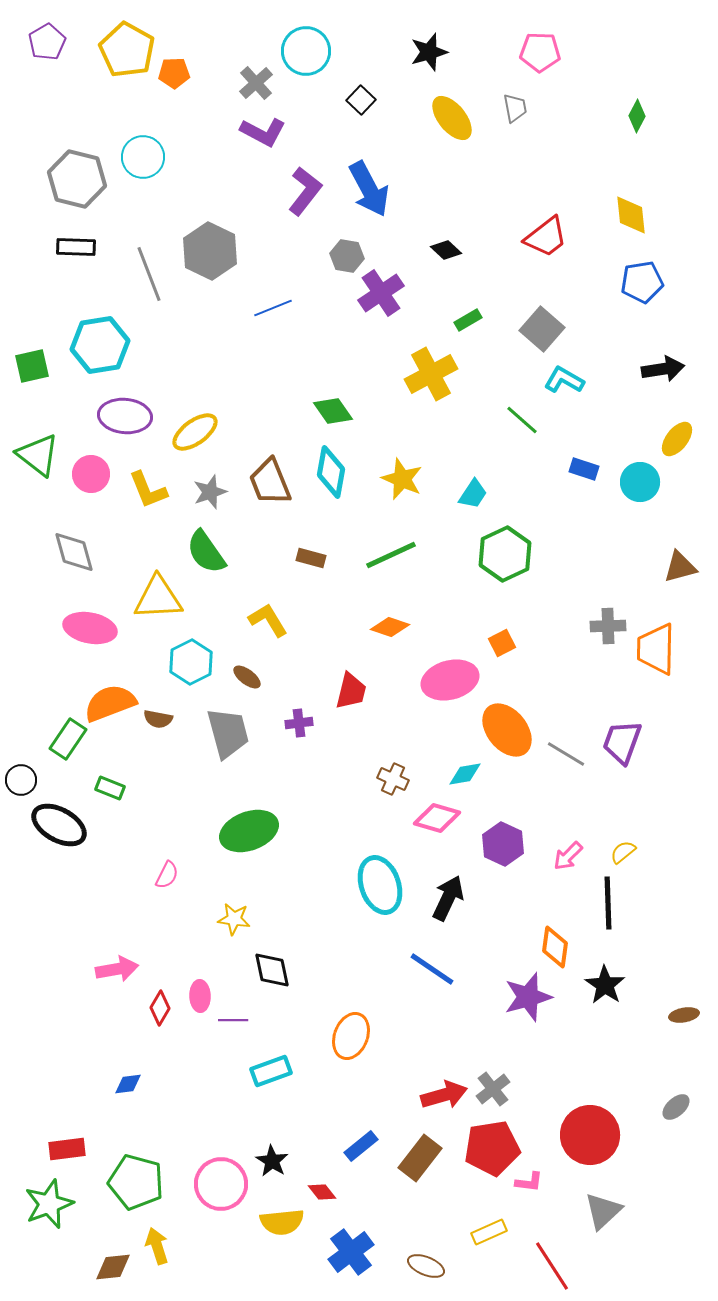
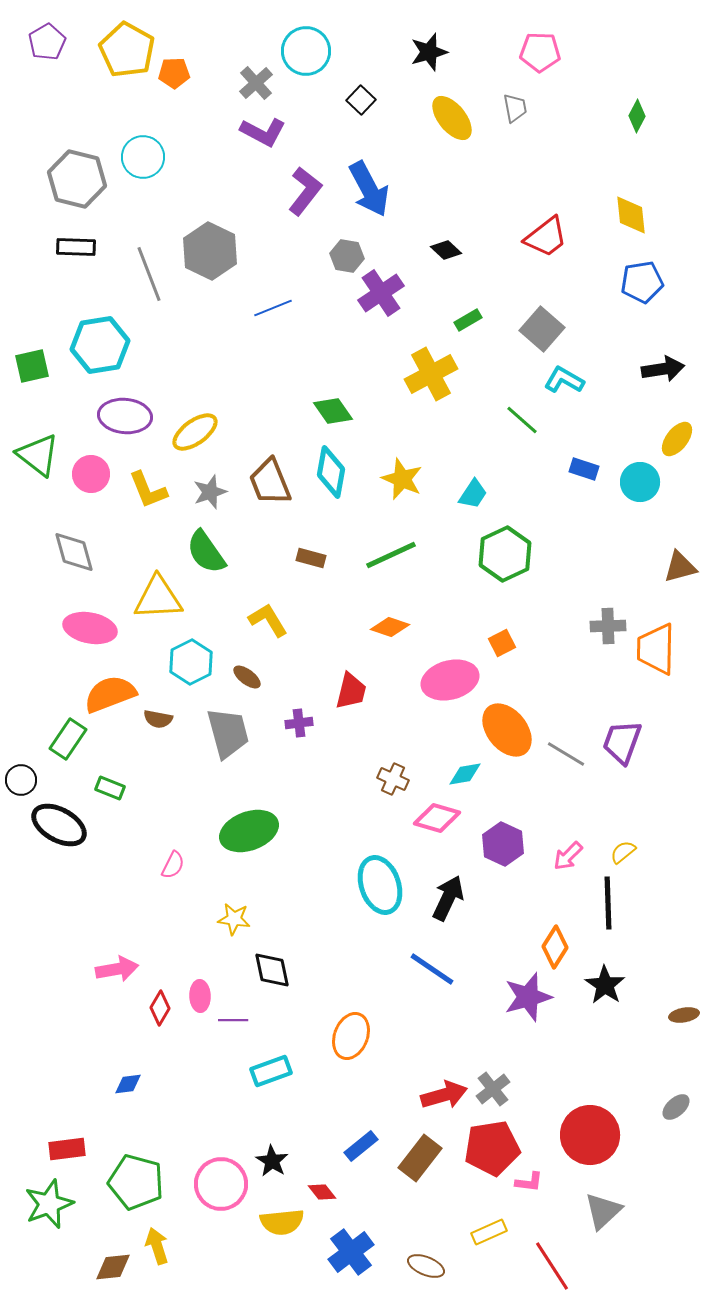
orange semicircle at (110, 703): moved 9 px up
pink semicircle at (167, 875): moved 6 px right, 10 px up
orange diamond at (555, 947): rotated 24 degrees clockwise
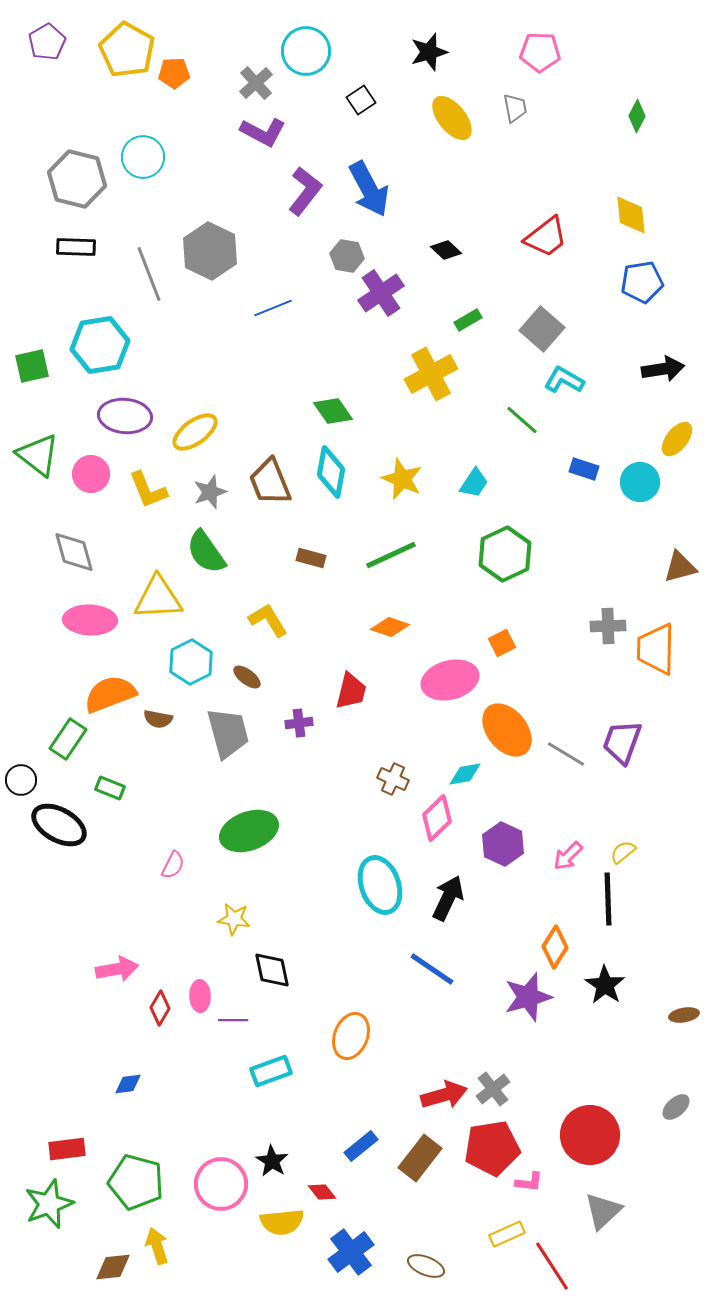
black square at (361, 100): rotated 12 degrees clockwise
cyan trapezoid at (473, 494): moved 1 px right, 11 px up
pink ellipse at (90, 628): moved 8 px up; rotated 9 degrees counterclockwise
pink diamond at (437, 818): rotated 60 degrees counterclockwise
black line at (608, 903): moved 4 px up
yellow rectangle at (489, 1232): moved 18 px right, 2 px down
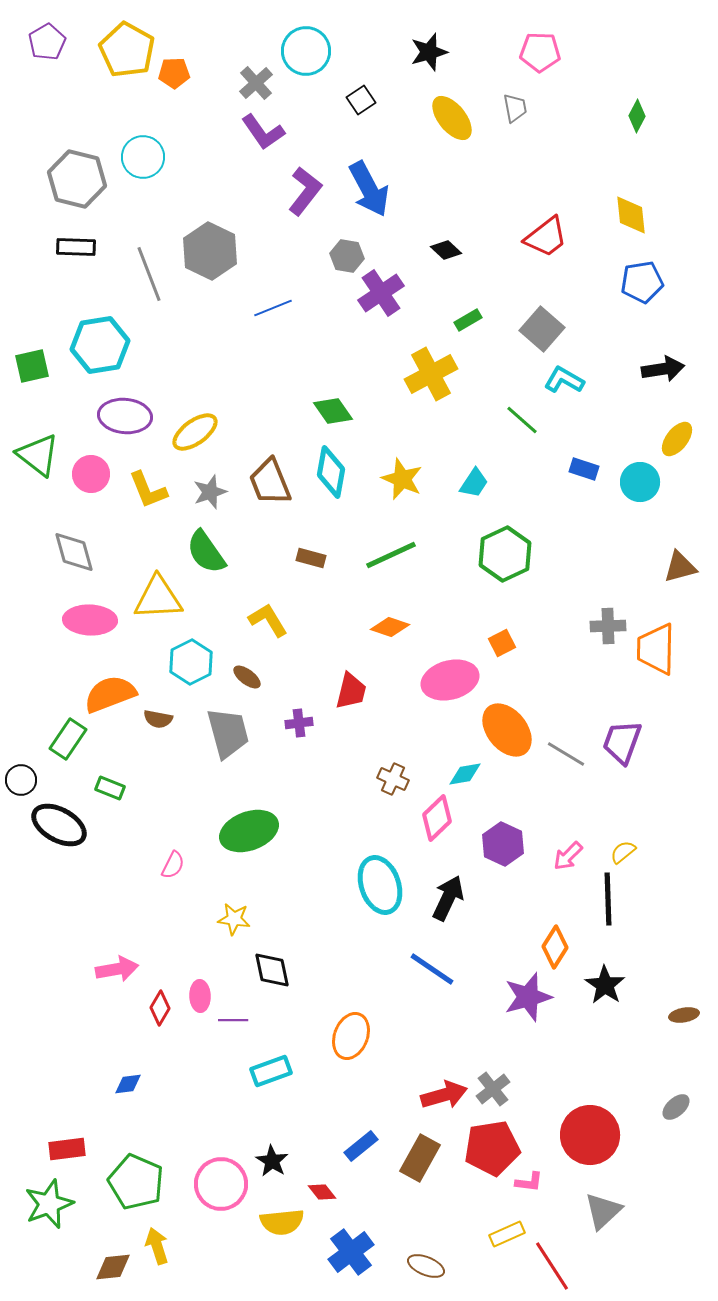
purple L-shape at (263, 132): rotated 27 degrees clockwise
brown rectangle at (420, 1158): rotated 9 degrees counterclockwise
green pentagon at (136, 1182): rotated 8 degrees clockwise
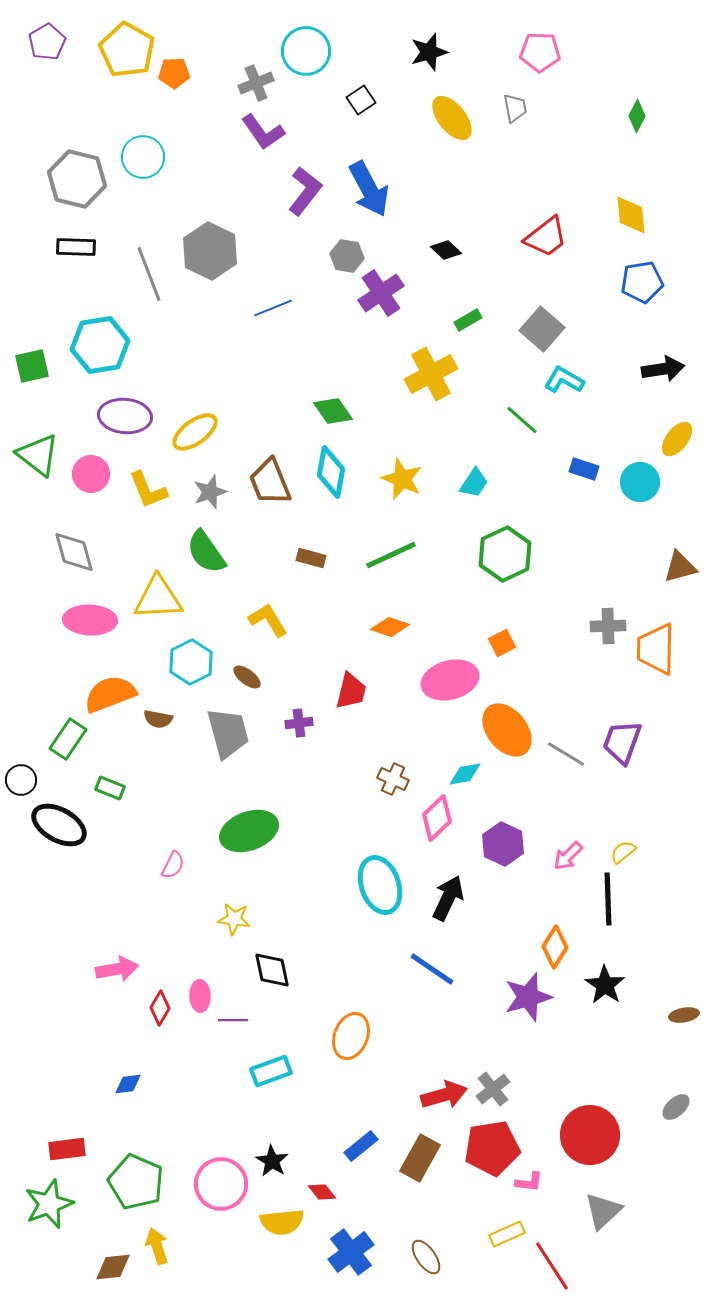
gray cross at (256, 83): rotated 20 degrees clockwise
brown ellipse at (426, 1266): moved 9 px up; rotated 33 degrees clockwise
